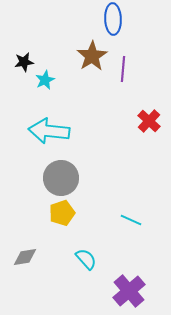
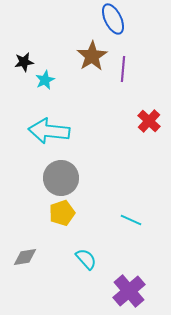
blue ellipse: rotated 24 degrees counterclockwise
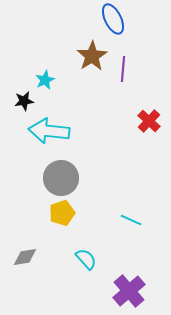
black star: moved 39 px down
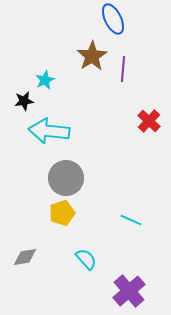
gray circle: moved 5 px right
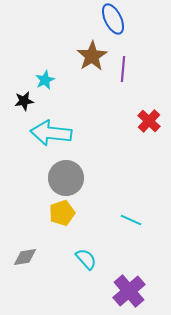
cyan arrow: moved 2 px right, 2 px down
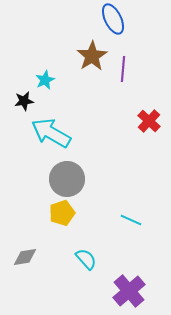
cyan arrow: rotated 24 degrees clockwise
gray circle: moved 1 px right, 1 px down
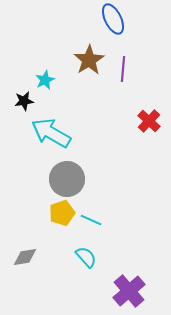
brown star: moved 3 px left, 4 px down
cyan line: moved 40 px left
cyan semicircle: moved 2 px up
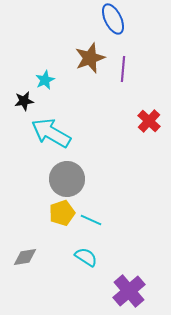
brown star: moved 1 px right, 2 px up; rotated 12 degrees clockwise
cyan semicircle: rotated 15 degrees counterclockwise
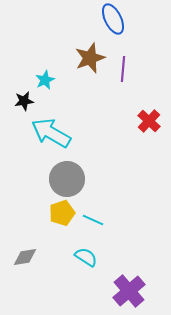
cyan line: moved 2 px right
